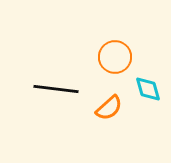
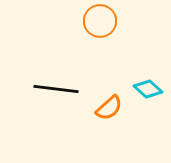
orange circle: moved 15 px left, 36 px up
cyan diamond: rotated 32 degrees counterclockwise
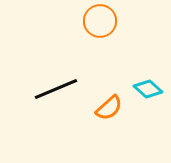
black line: rotated 30 degrees counterclockwise
